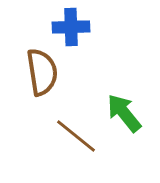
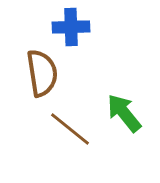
brown semicircle: moved 1 px down
brown line: moved 6 px left, 7 px up
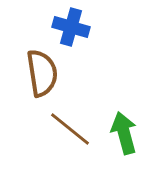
blue cross: rotated 18 degrees clockwise
green arrow: moved 20 px down; rotated 24 degrees clockwise
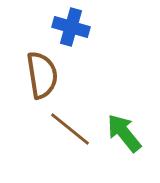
brown semicircle: moved 2 px down
green arrow: rotated 24 degrees counterclockwise
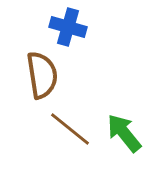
blue cross: moved 3 px left
